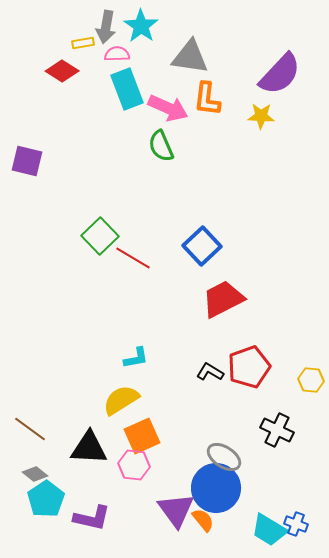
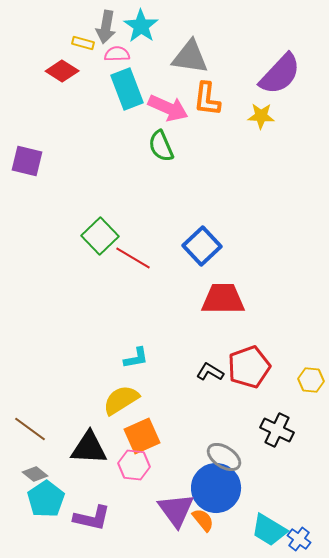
yellow rectangle: rotated 25 degrees clockwise
red trapezoid: rotated 27 degrees clockwise
blue cross: moved 3 px right, 15 px down; rotated 15 degrees clockwise
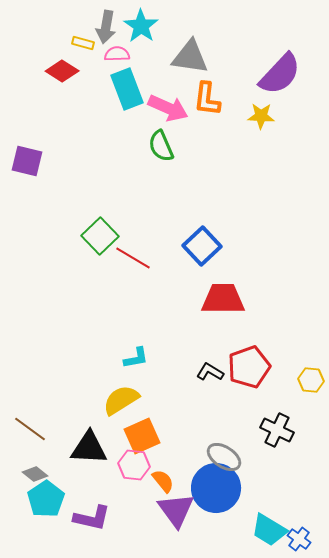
orange semicircle: moved 40 px left, 39 px up
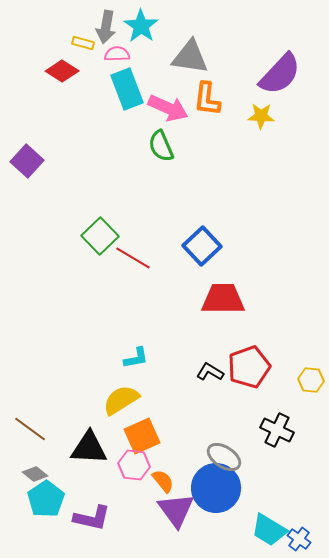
purple square: rotated 28 degrees clockwise
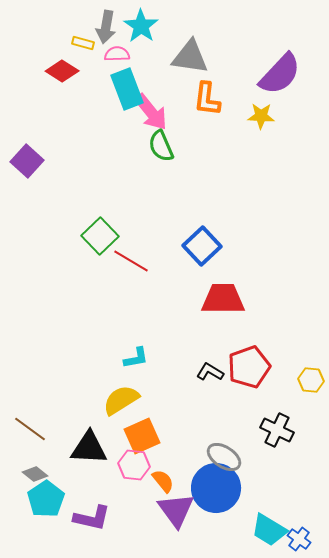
pink arrow: moved 17 px left, 4 px down; rotated 27 degrees clockwise
red line: moved 2 px left, 3 px down
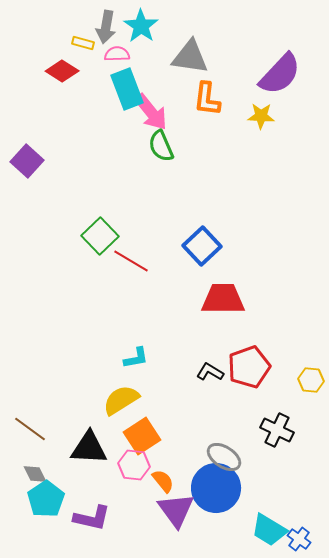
orange square: rotated 9 degrees counterclockwise
gray diamond: rotated 25 degrees clockwise
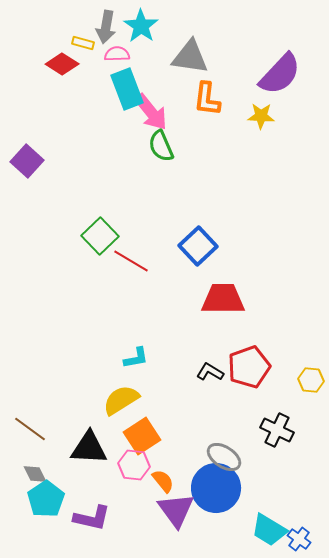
red diamond: moved 7 px up
blue square: moved 4 px left
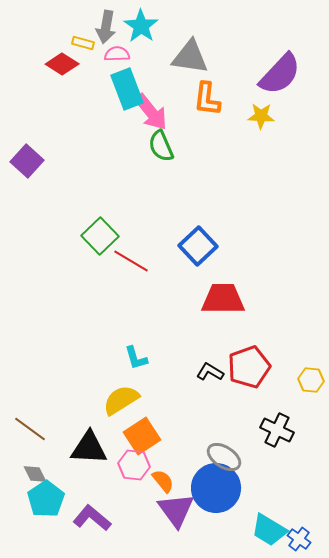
cyan L-shape: rotated 84 degrees clockwise
purple L-shape: rotated 153 degrees counterclockwise
